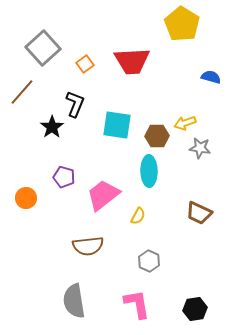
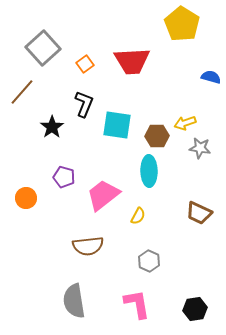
black L-shape: moved 9 px right
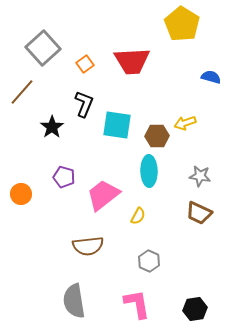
gray star: moved 28 px down
orange circle: moved 5 px left, 4 px up
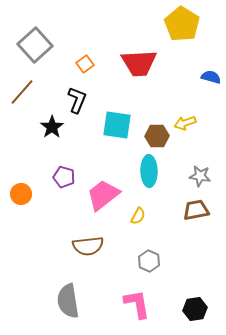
gray square: moved 8 px left, 3 px up
red trapezoid: moved 7 px right, 2 px down
black L-shape: moved 7 px left, 4 px up
brown trapezoid: moved 3 px left, 3 px up; rotated 144 degrees clockwise
gray semicircle: moved 6 px left
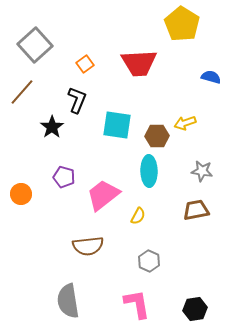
gray star: moved 2 px right, 5 px up
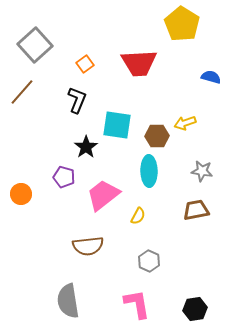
black star: moved 34 px right, 20 px down
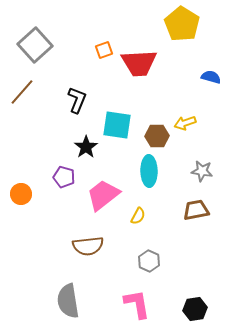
orange square: moved 19 px right, 14 px up; rotated 18 degrees clockwise
